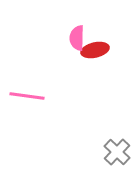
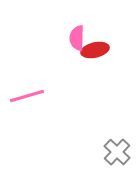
pink line: rotated 24 degrees counterclockwise
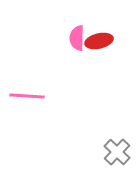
red ellipse: moved 4 px right, 9 px up
pink line: rotated 20 degrees clockwise
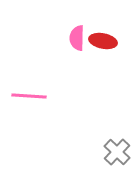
red ellipse: moved 4 px right; rotated 24 degrees clockwise
pink line: moved 2 px right
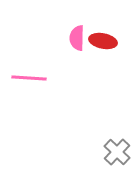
pink line: moved 18 px up
